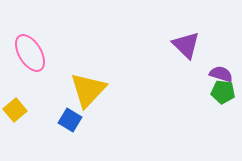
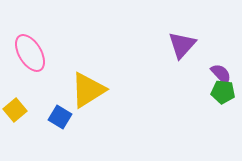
purple triangle: moved 4 px left; rotated 28 degrees clockwise
purple semicircle: rotated 30 degrees clockwise
yellow triangle: rotated 15 degrees clockwise
blue square: moved 10 px left, 3 px up
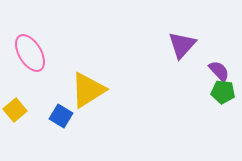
purple semicircle: moved 2 px left, 3 px up
blue square: moved 1 px right, 1 px up
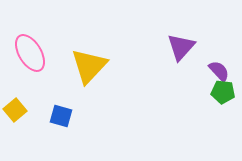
purple triangle: moved 1 px left, 2 px down
yellow triangle: moved 1 px right, 24 px up; rotated 15 degrees counterclockwise
blue square: rotated 15 degrees counterclockwise
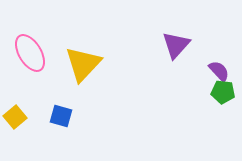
purple triangle: moved 5 px left, 2 px up
yellow triangle: moved 6 px left, 2 px up
yellow square: moved 7 px down
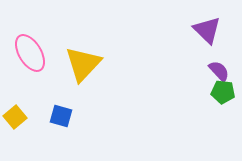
purple triangle: moved 31 px right, 15 px up; rotated 28 degrees counterclockwise
